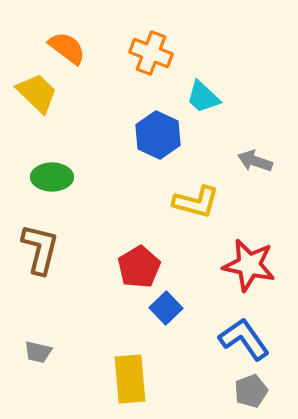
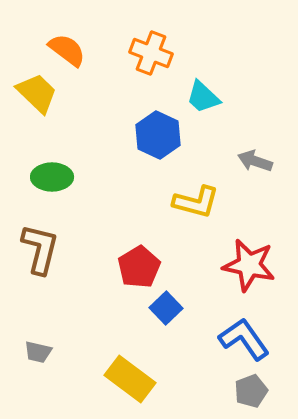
orange semicircle: moved 2 px down
yellow rectangle: rotated 48 degrees counterclockwise
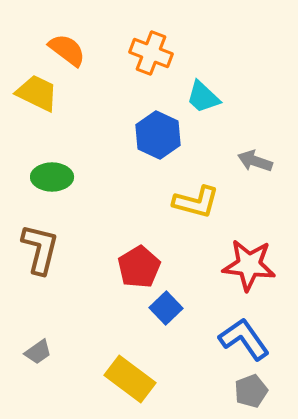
yellow trapezoid: rotated 18 degrees counterclockwise
red star: rotated 6 degrees counterclockwise
gray trapezoid: rotated 48 degrees counterclockwise
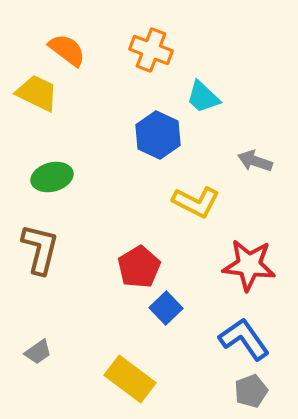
orange cross: moved 3 px up
green ellipse: rotated 15 degrees counterclockwise
yellow L-shape: rotated 12 degrees clockwise
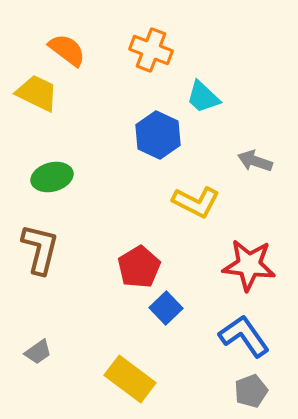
blue L-shape: moved 3 px up
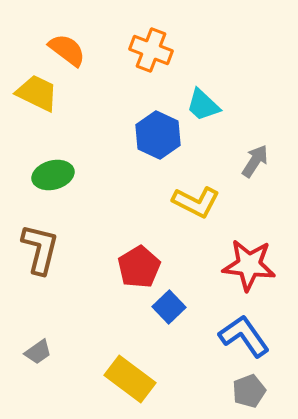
cyan trapezoid: moved 8 px down
gray arrow: rotated 104 degrees clockwise
green ellipse: moved 1 px right, 2 px up
blue square: moved 3 px right, 1 px up
gray pentagon: moved 2 px left
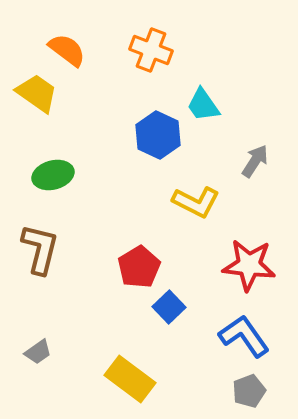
yellow trapezoid: rotated 9 degrees clockwise
cyan trapezoid: rotated 12 degrees clockwise
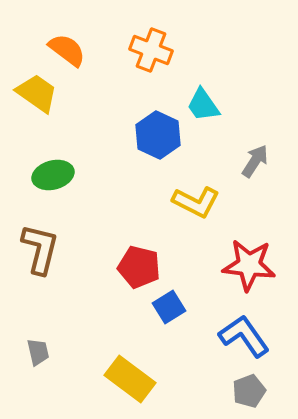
red pentagon: rotated 27 degrees counterclockwise
blue square: rotated 12 degrees clockwise
gray trapezoid: rotated 68 degrees counterclockwise
